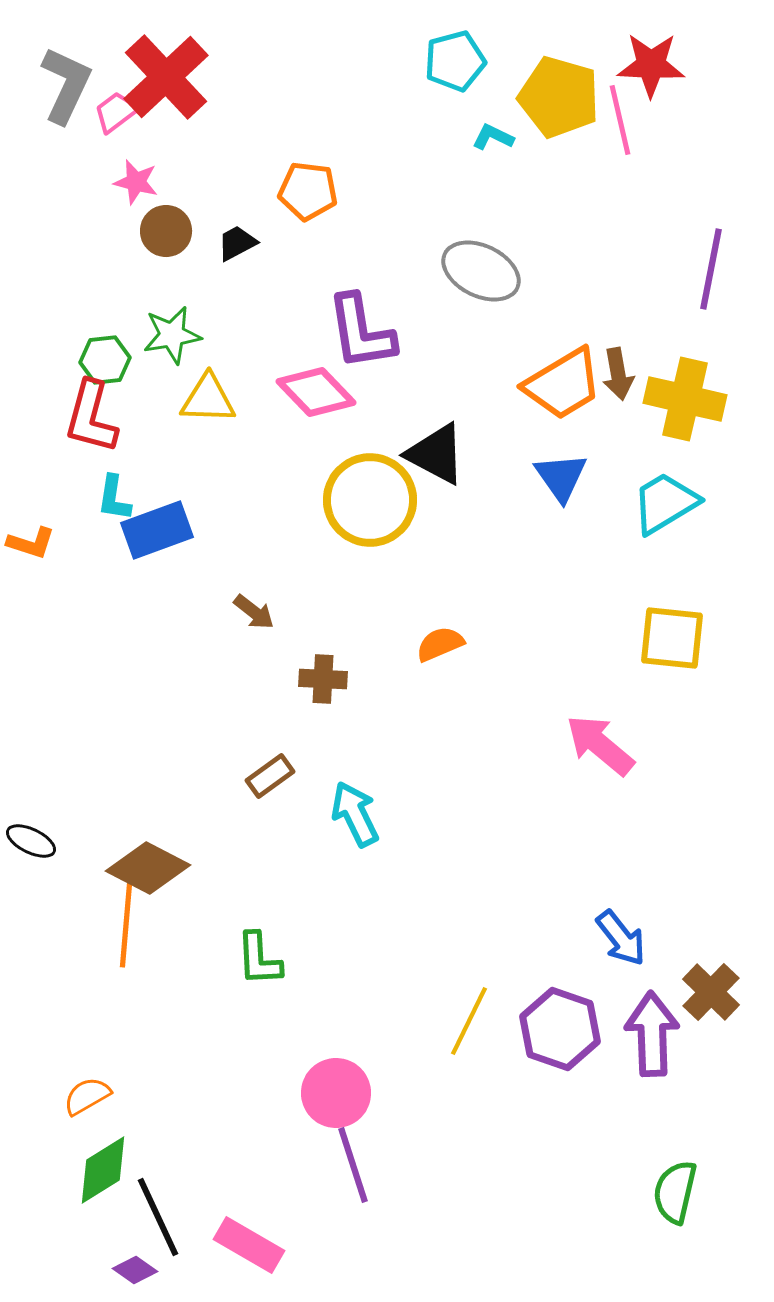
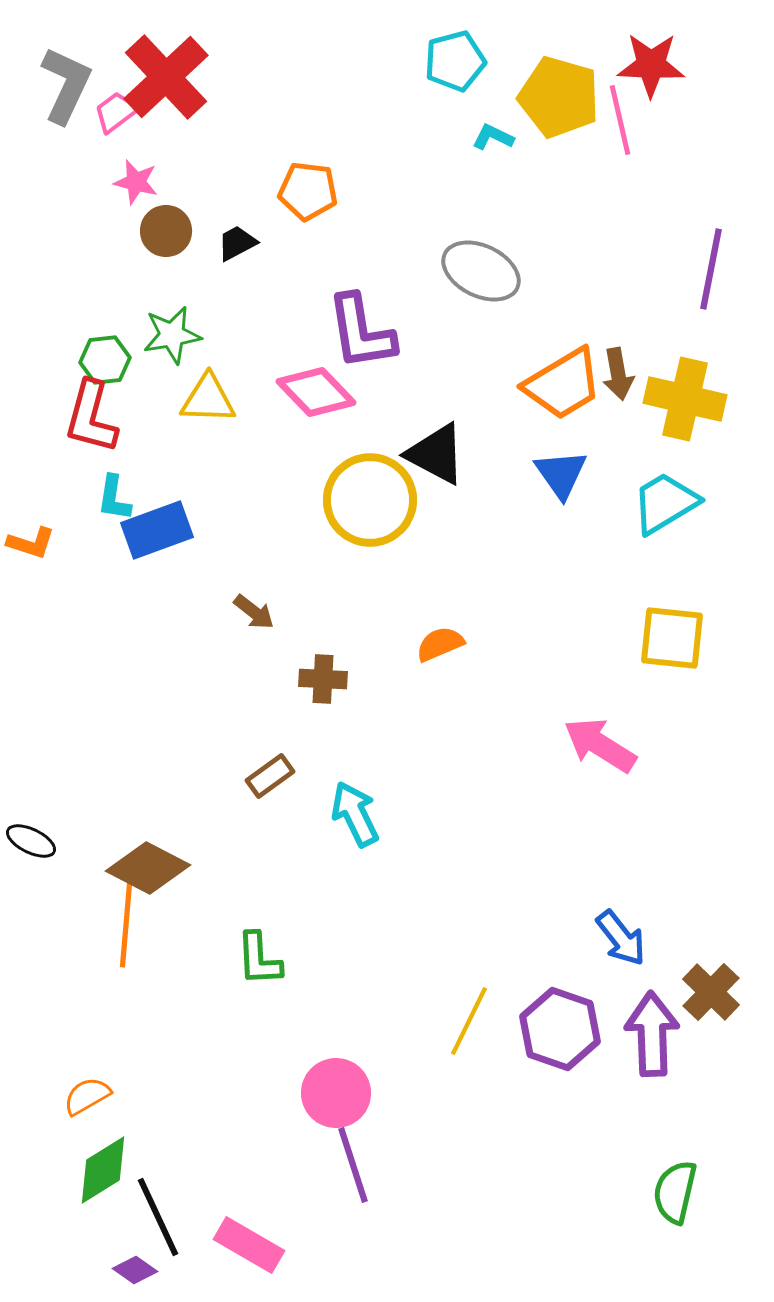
blue triangle at (561, 477): moved 3 px up
pink arrow at (600, 745): rotated 8 degrees counterclockwise
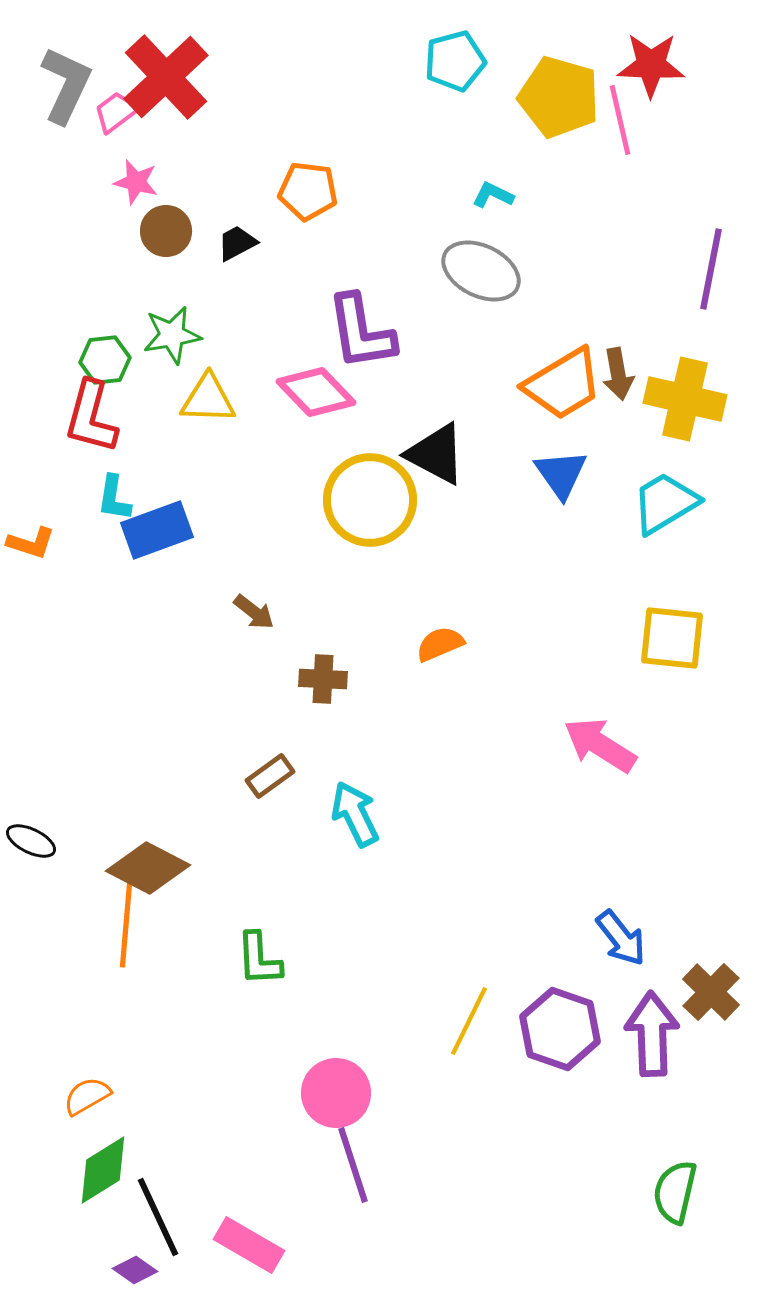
cyan L-shape at (493, 137): moved 58 px down
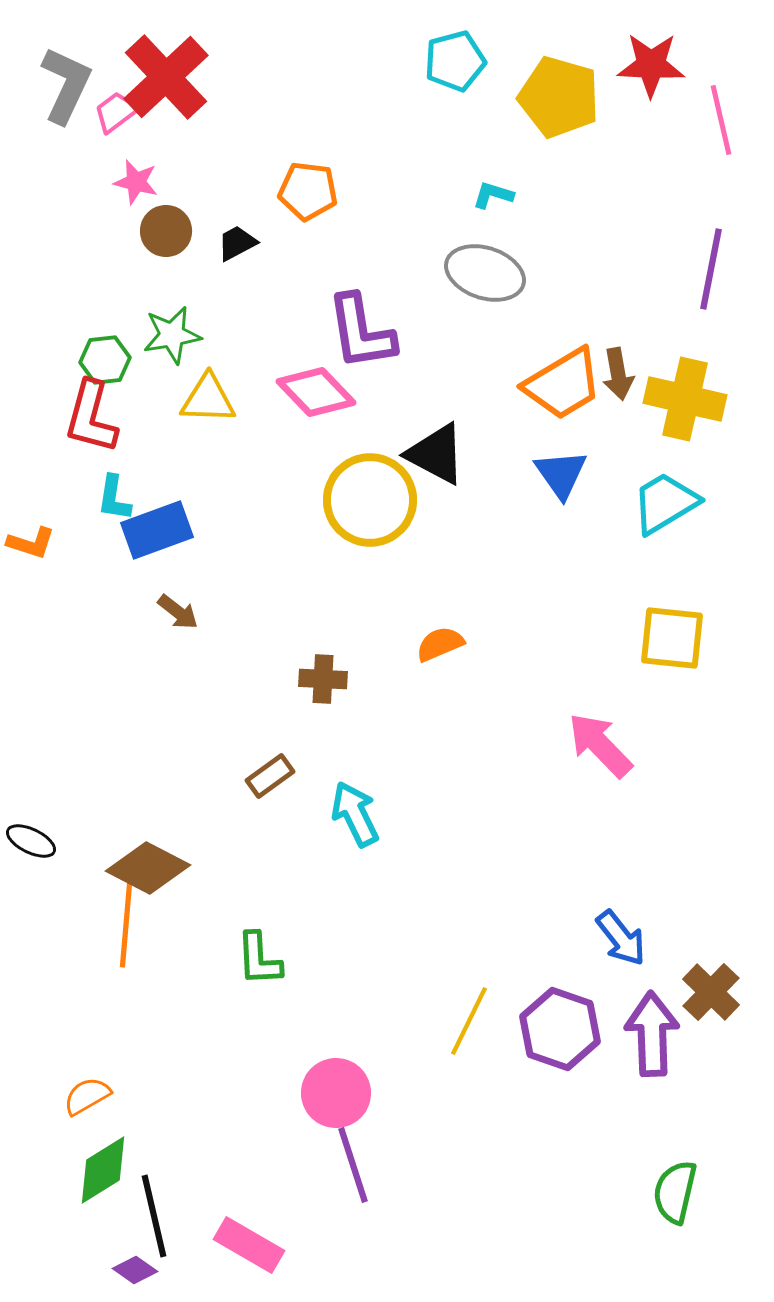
pink line at (620, 120): moved 101 px right
cyan L-shape at (493, 195): rotated 9 degrees counterclockwise
gray ellipse at (481, 271): moved 4 px right, 2 px down; rotated 8 degrees counterclockwise
brown arrow at (254, 612): moved 76 px left
pink arrow at (600, 745): rotated 14 degrees clockwise
black line at (158, 1217): moved 4 px left, 1 px up; rotated 12 degrees clockwise
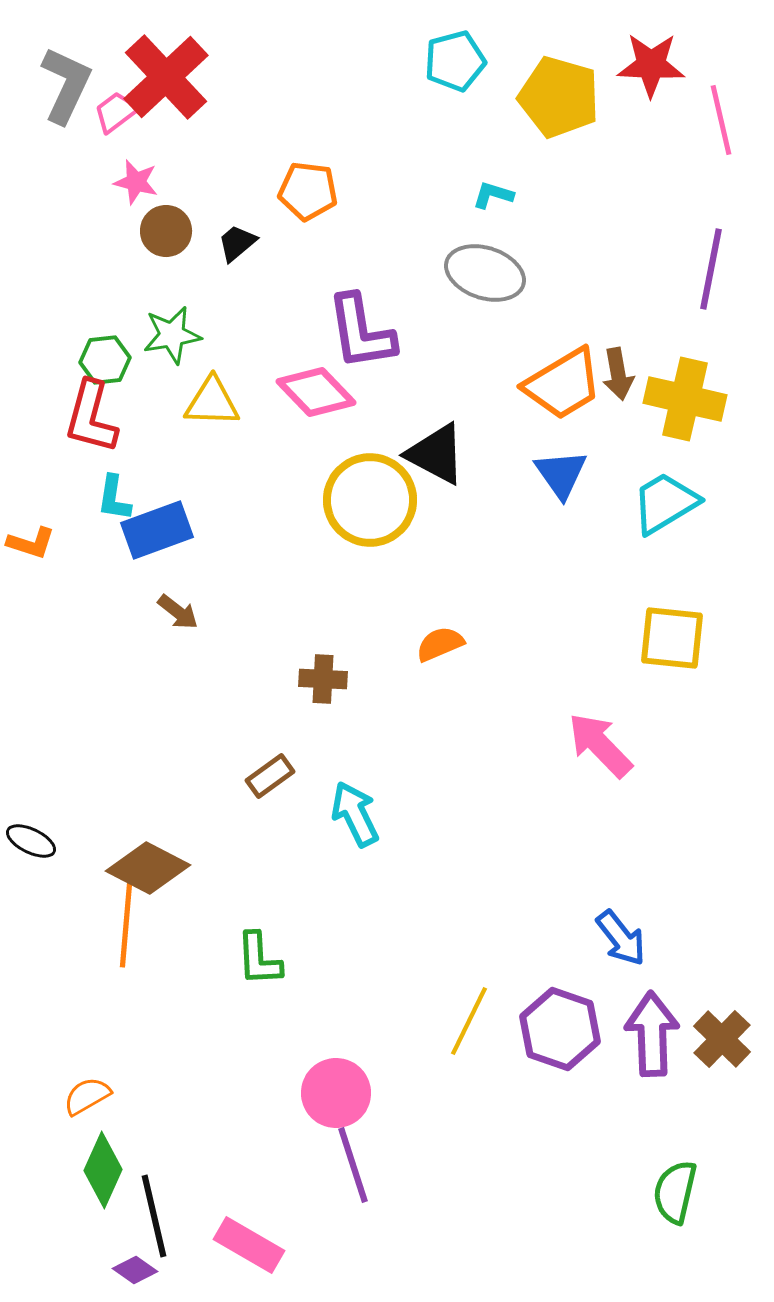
black trapezoid at (237, 243): rotated 12 degrees counterclockwise
yellow triangle at (208, 399): moved 4 px right, 3 px down
brown cross at (711, 992): moved 11 px right, 47 px down
green diamond at (103, 1170): rotated 34 degrees counterclockwise
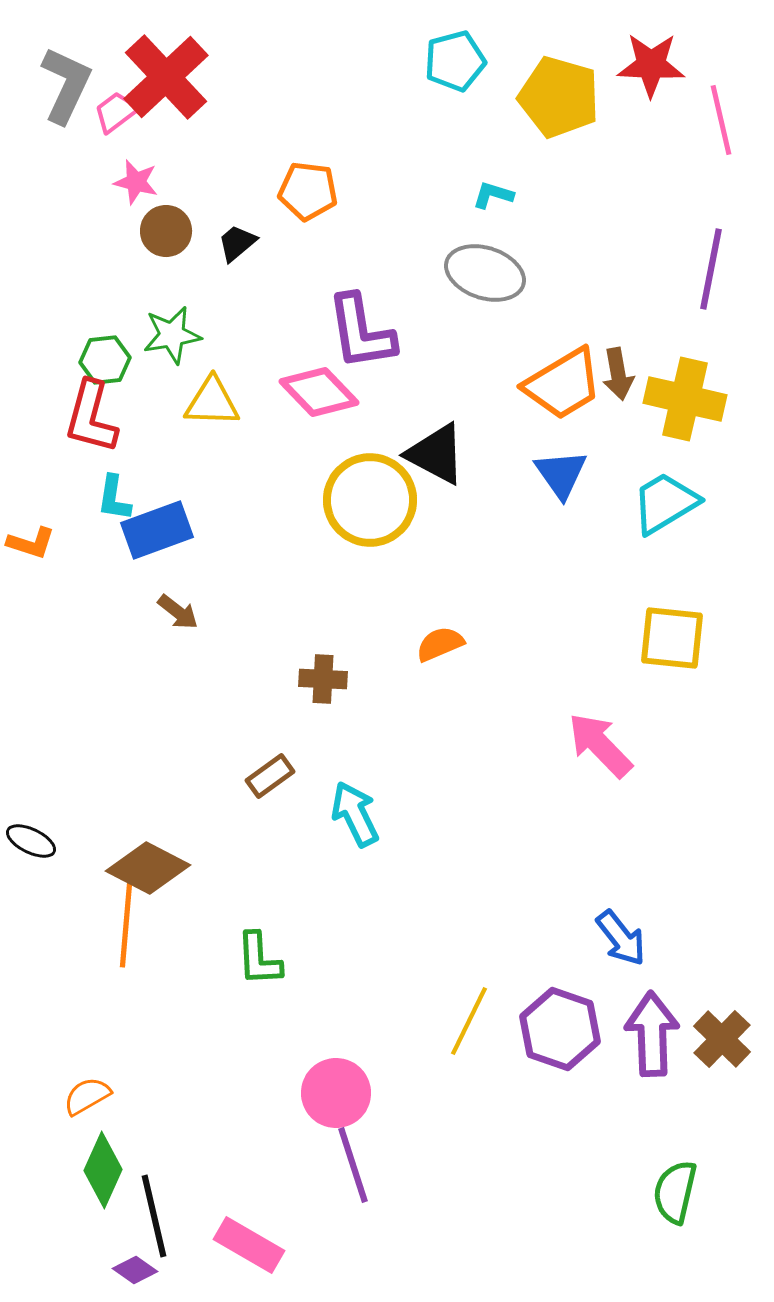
pink diamond at (316, 392): moved 3 px right
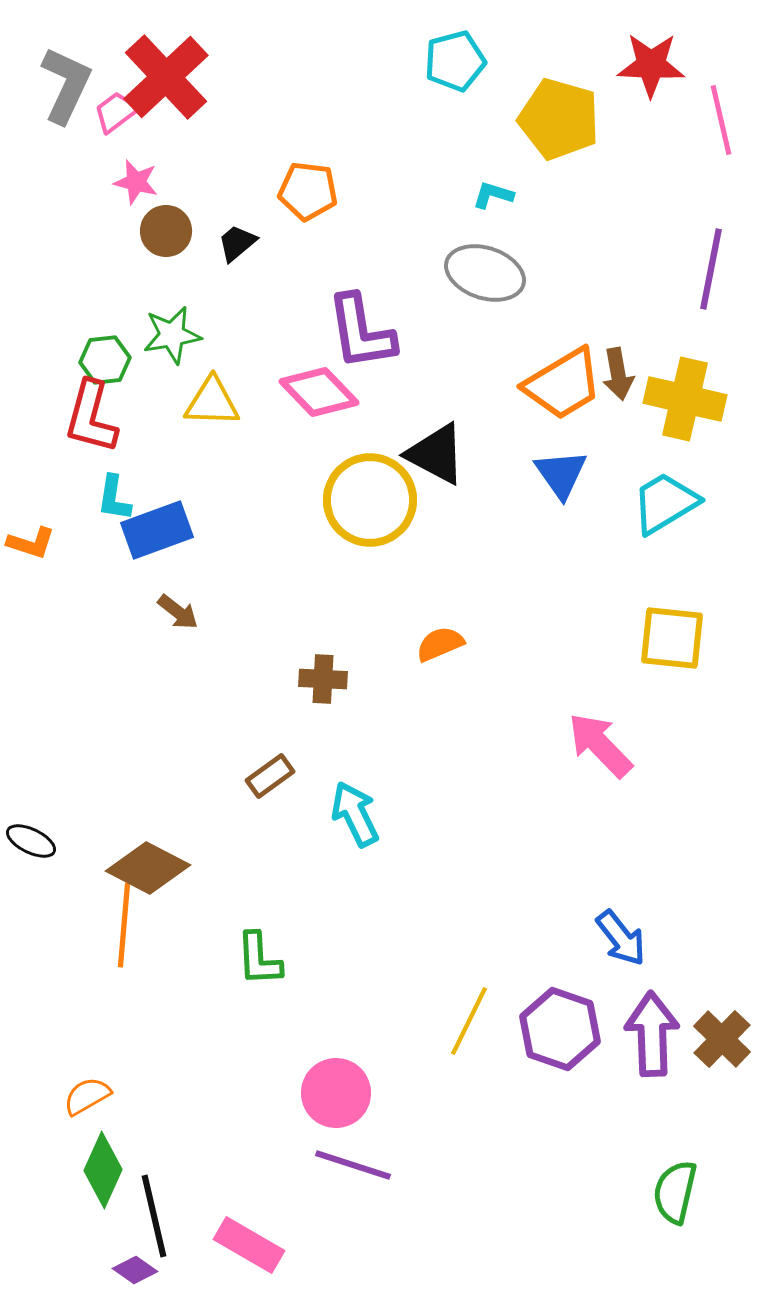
yellow pentagon at (559, 97): moved 22 px down
orange line at (126, 925): moved 2 px left
purple line at (353, 1165): rotated 54 degrees counterclockwise
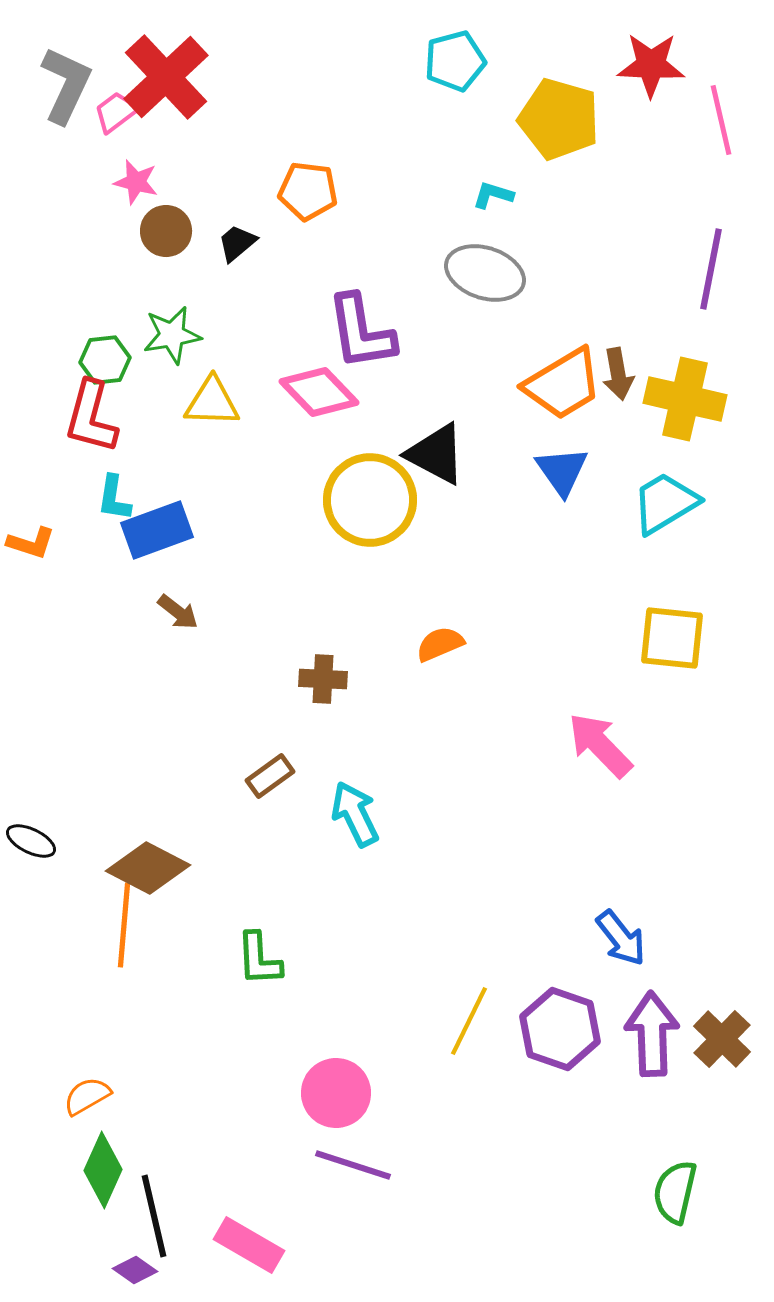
blue triangle at (561, 474): moved 1 px right, 3 px up
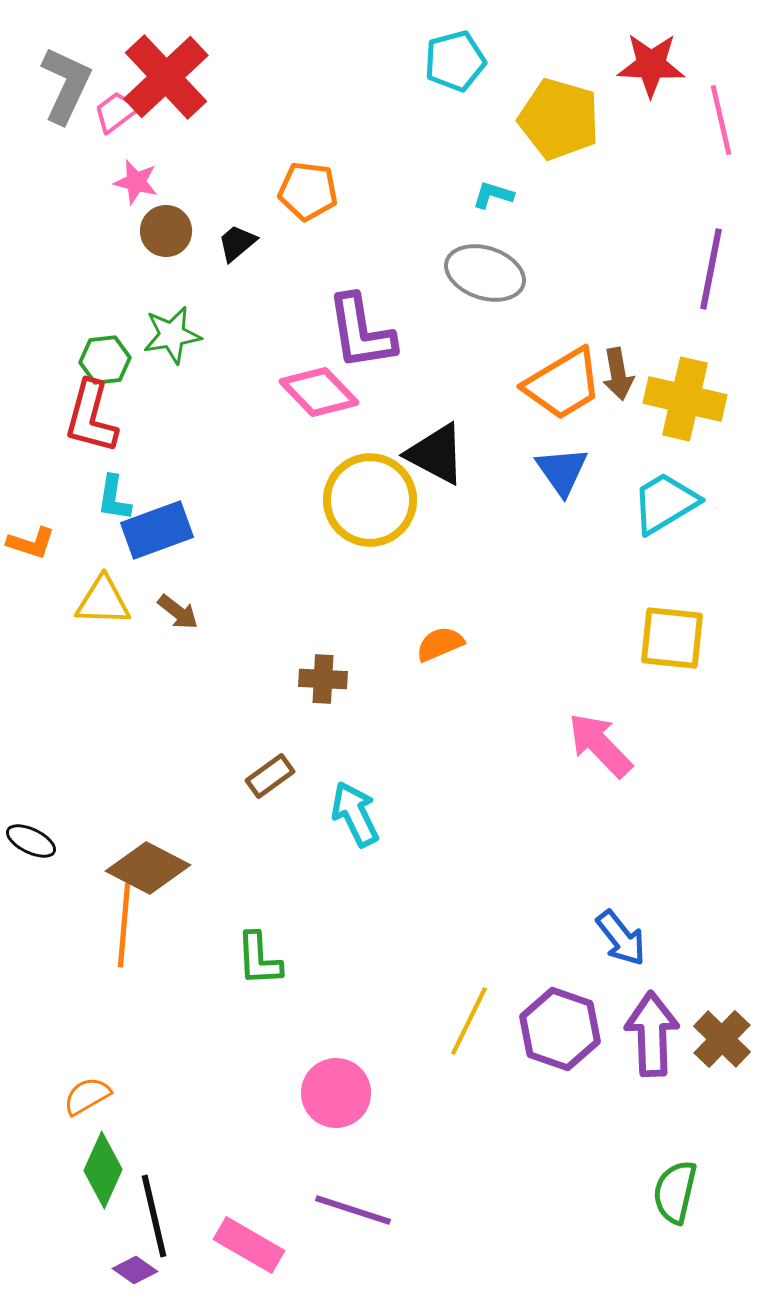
yellow triangle at (212, 402): moved 109 px left, 199 px down
purple line at (353, 1165): moved 45 px down
